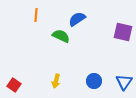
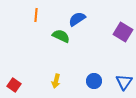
purple square: rotated 18 degrees clockwise
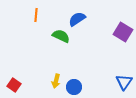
blue circle: moved 20 px left, 6 px down
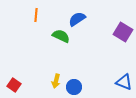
blue triangle: rotated 42 degrees counterclockwise
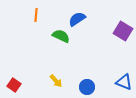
purple square: moved 1 px up
yellow arrow: rotated 56 degrees counterclockwise
blue circle: moved 13 px right
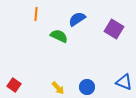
orange line: moved 1 px up
purple square: moved 9 px left, 2 px up
green semicircle: moved 2 px left
yellow arrow: moved 2 px right, 7 px down
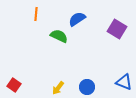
purple square: moved 3 px right
yellow arrow: rotated 80 degrees clockwise
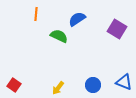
blue circle: moved 6 px right, 2 px up
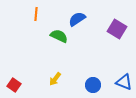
yellow arrow: moved 3 px left, 9 px up
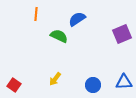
purple square: moved 5 px right, 5 px down; rotated 36 degrees clockwise
blue triangle: rotated 24 degrees counterclockwise
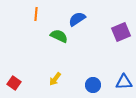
purple square: moved 1 px left, 2 px up
red square: moved 2 px up
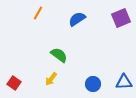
orange line: moved 2 px right, 1 px up; rotated 24 degrees clockwise
purple square: moved 14 px up
green semicircle: moved 19 px down; rotated 12 degrees clockwise
yellow arrow: moved 4 px left
blue circle: moved 1 px up
